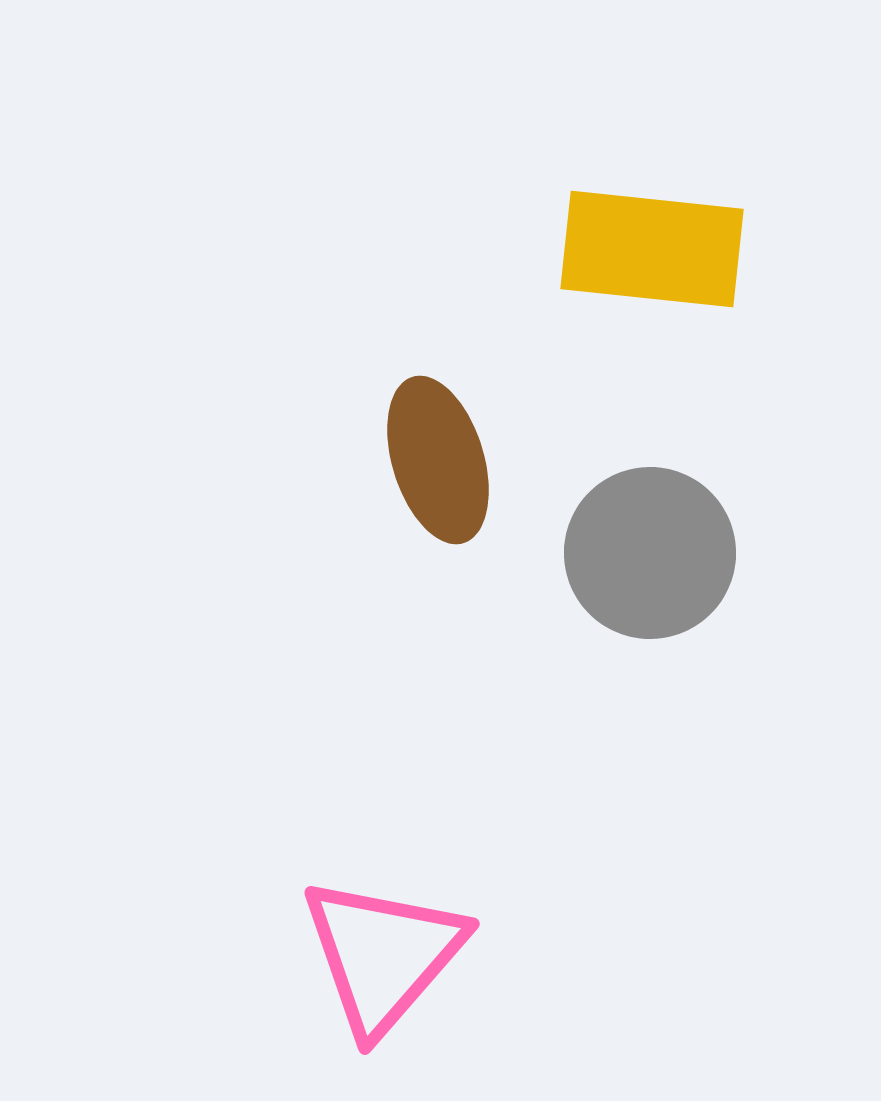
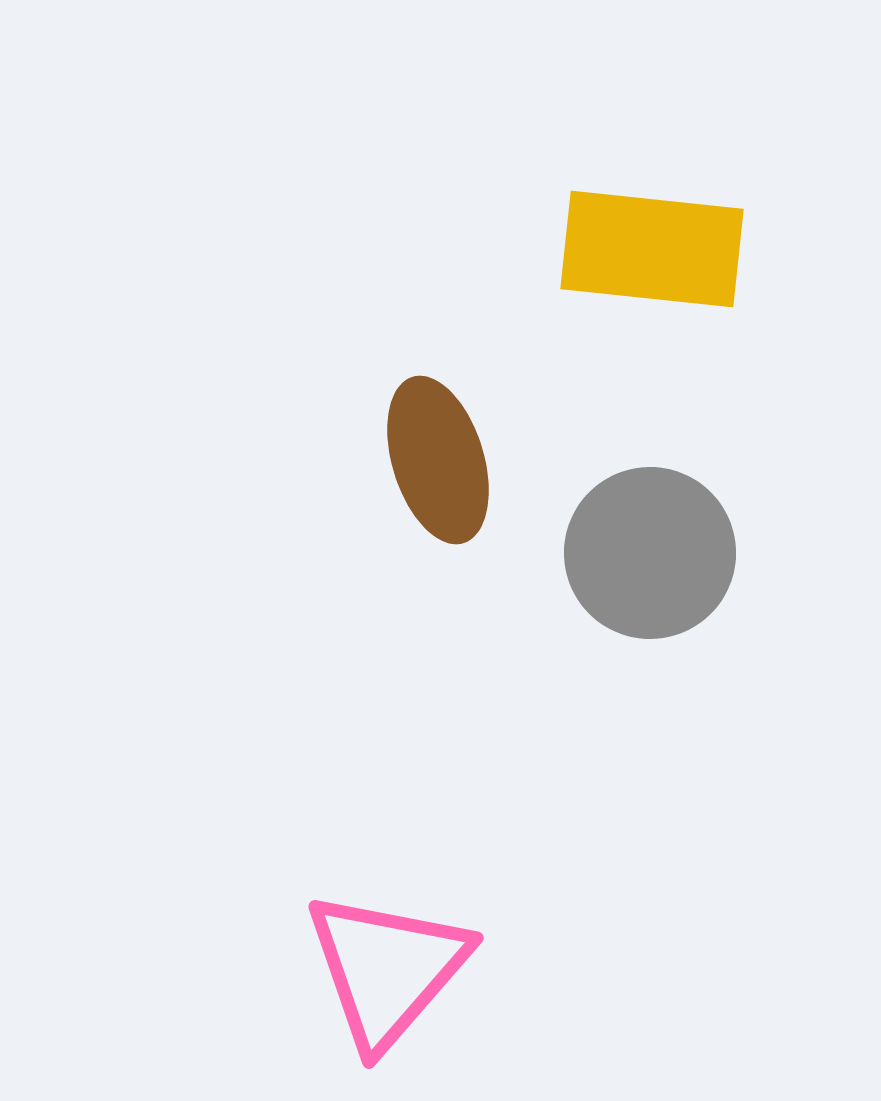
pink triangle: moved 4 px right, 14 px down
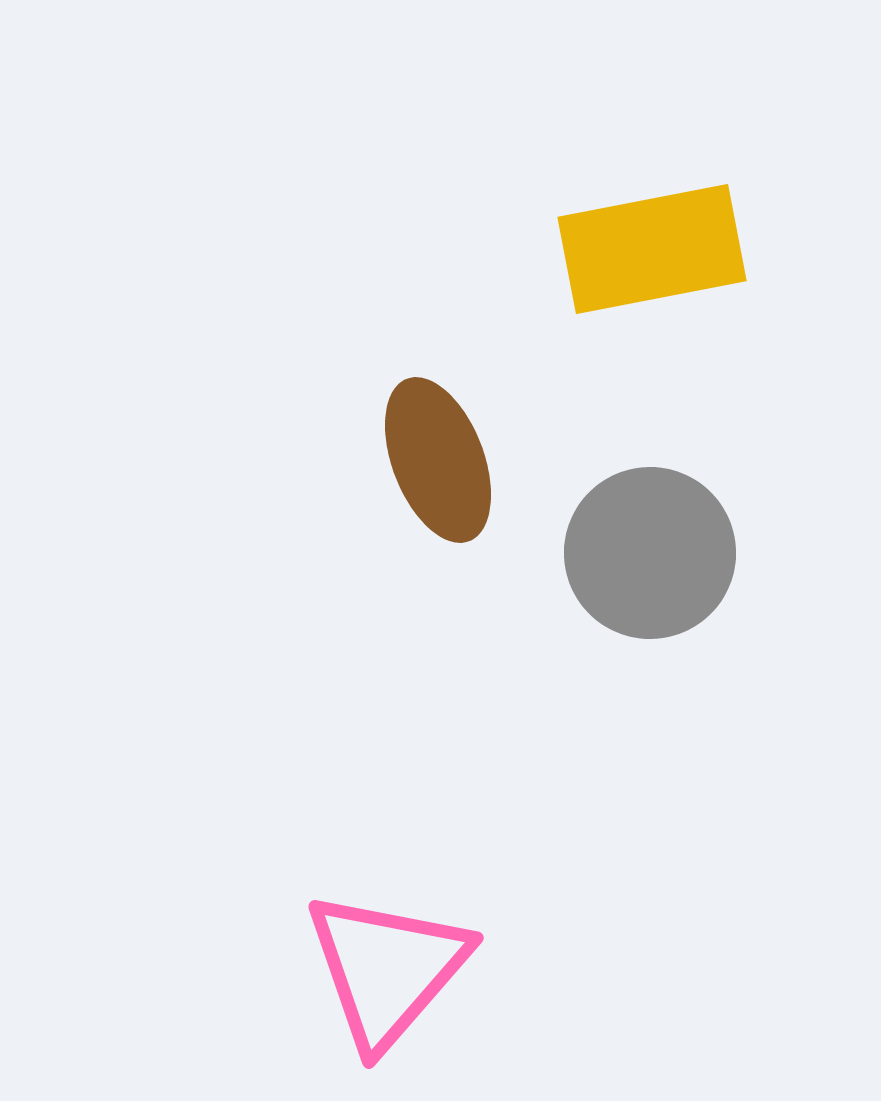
yellow rectangle: rotated 17 degrees counterclockwise
brown ellipse: rotated 4 degrees counterclockwise
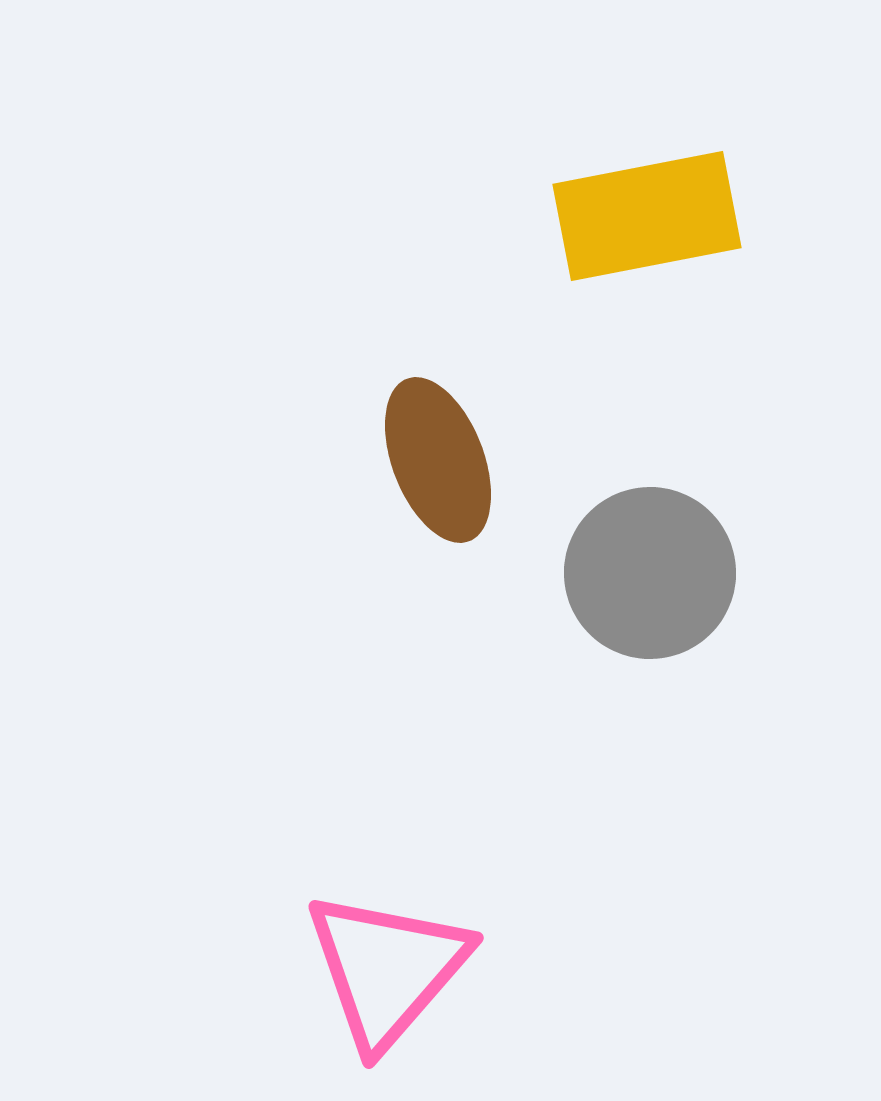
yellow rectangle: moved 5 px left, 33 px up
gray circle: moved 20 px down
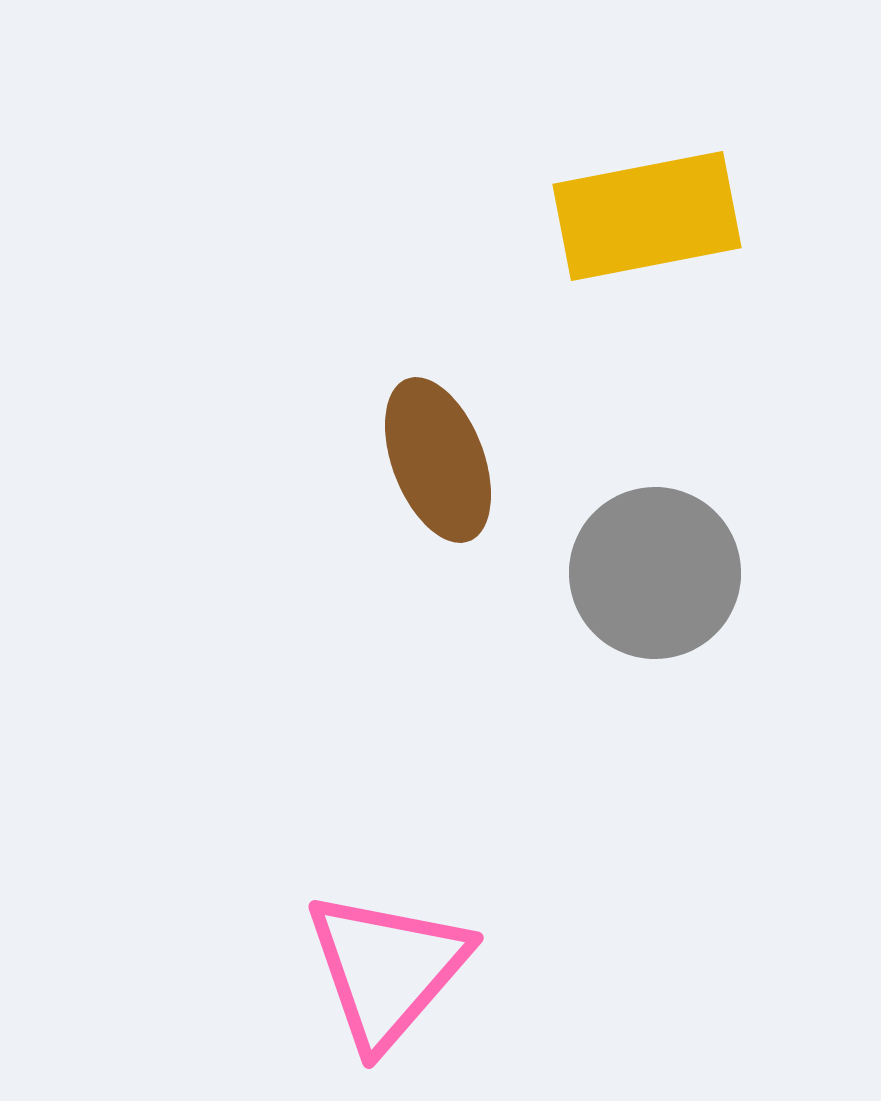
gray circle: moved 5 px right
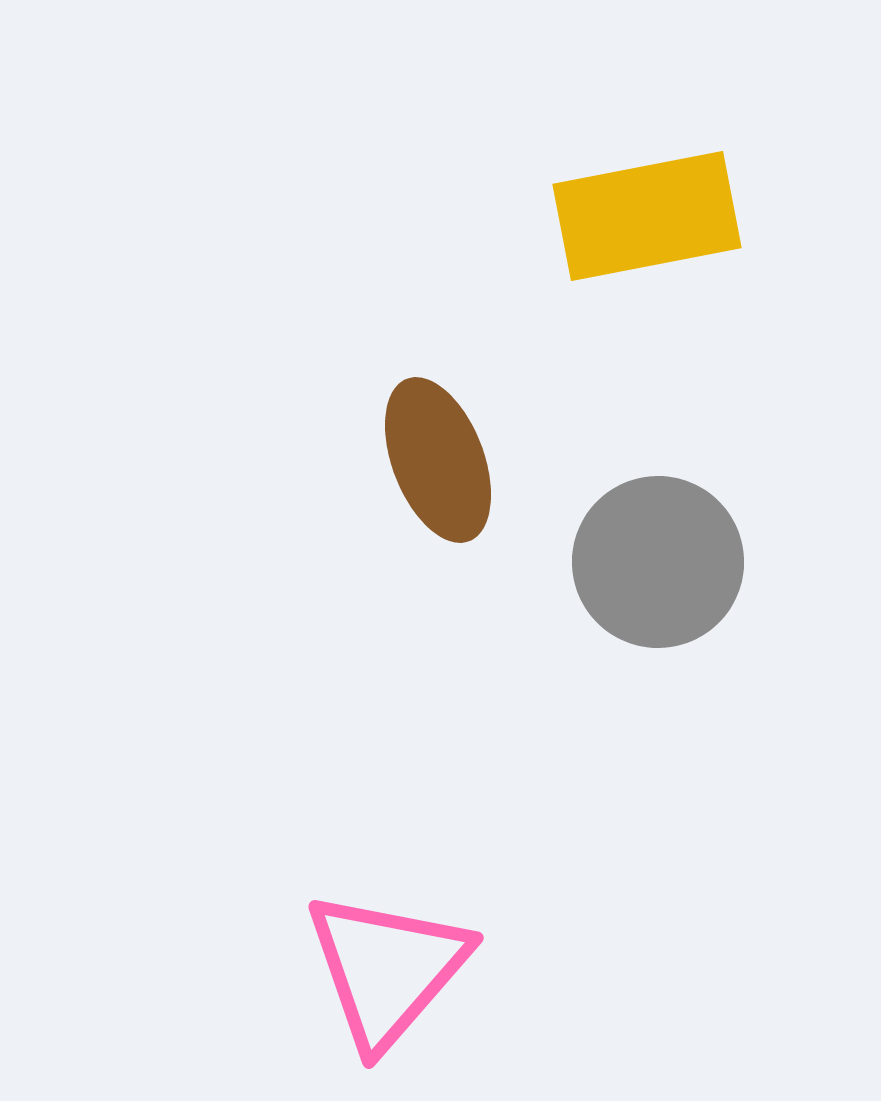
gray circle: moved 3 px right, 11 px up
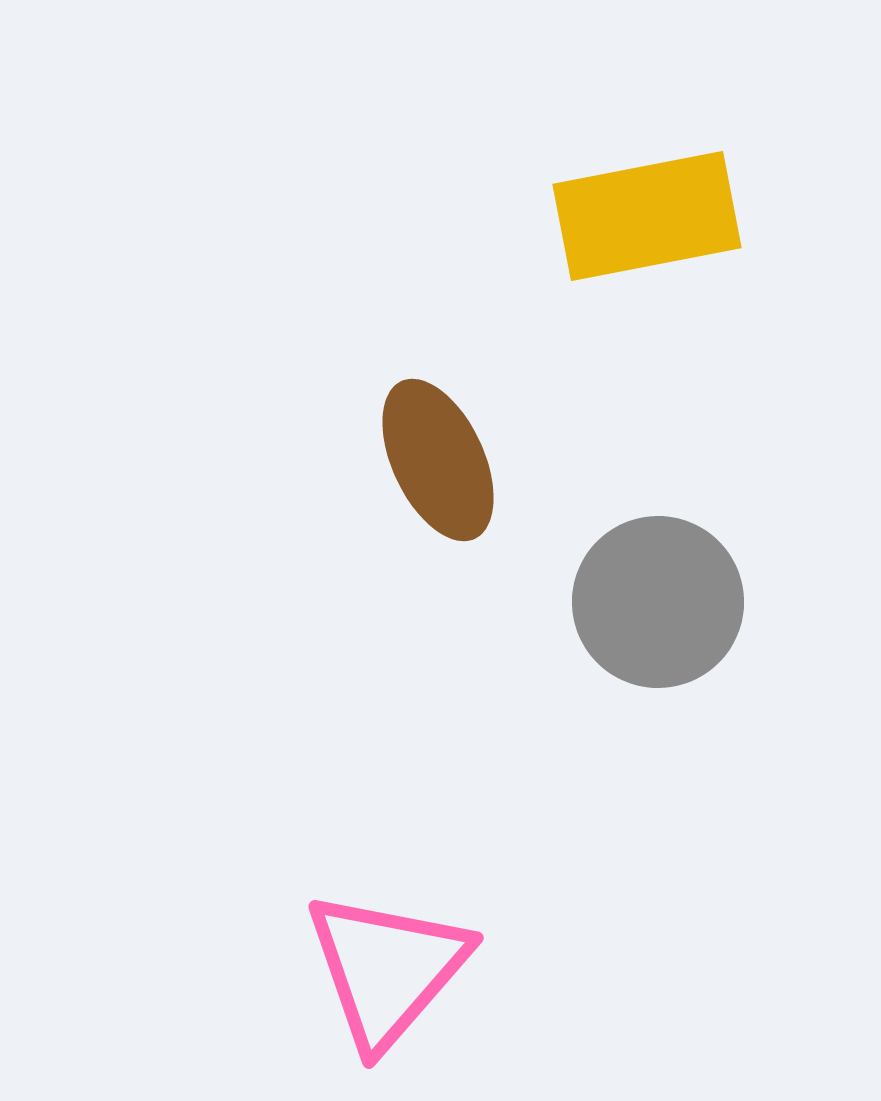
brown ellipse: rotated 4 degrees counterclockwise
gray circle: moved 40 px down
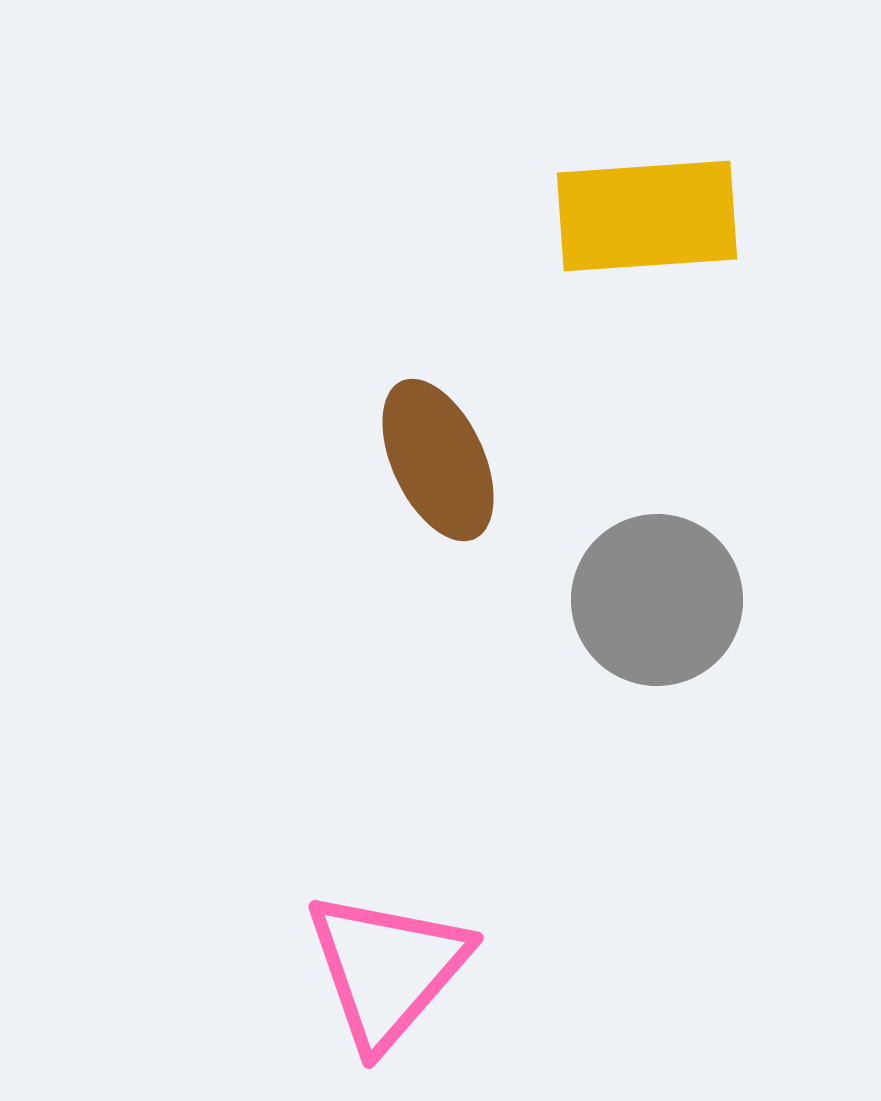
yellow rectangle: rotated 7 degrees clockwise
gray circle: moved 1 px left, 2 px up
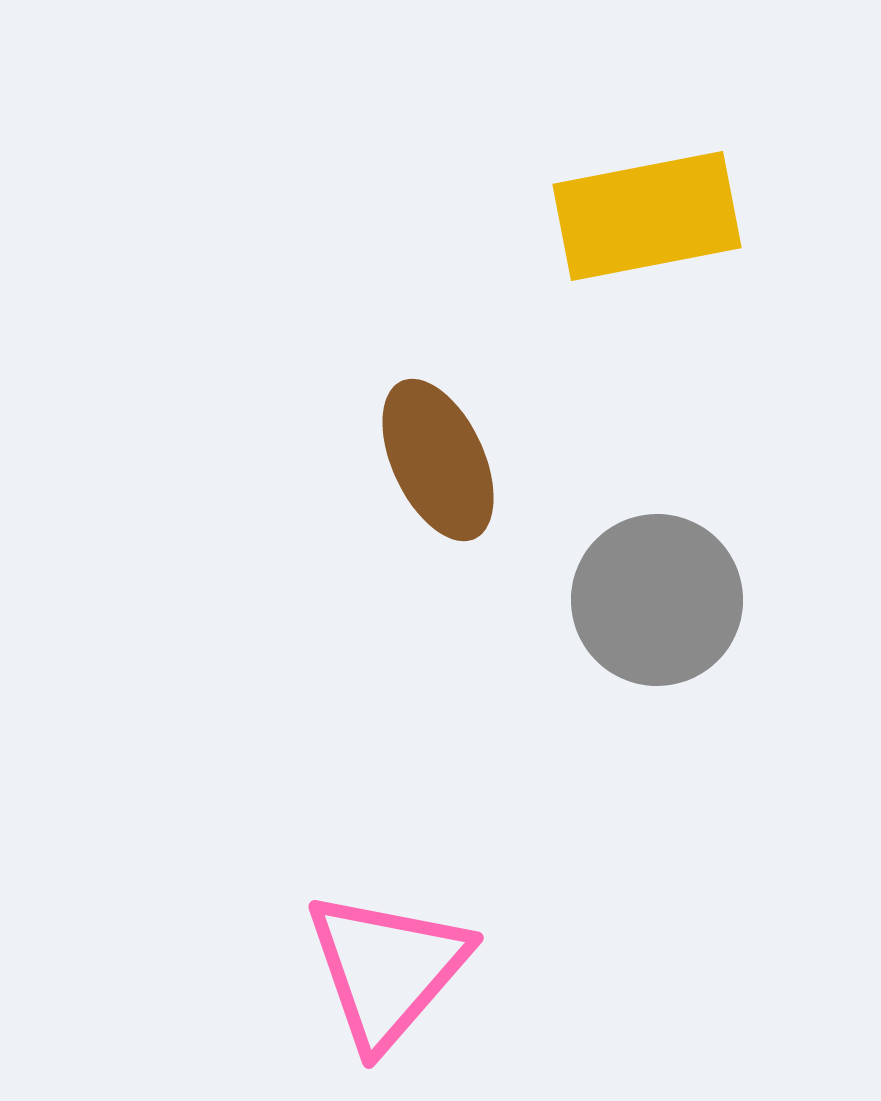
yellow rectangle: rotated 7 degrees counterclockwise
